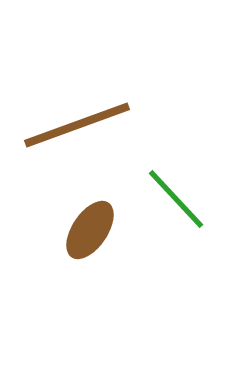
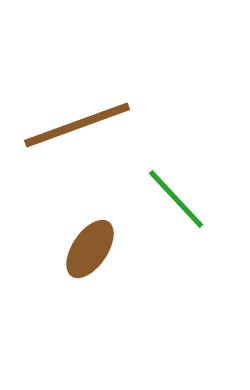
brown ellipse: moved 19 px down
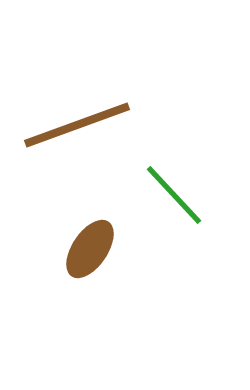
green line: moved 2 px left, 4 px up
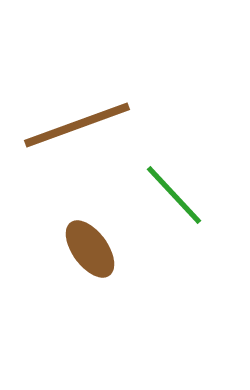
brown ellipse: rotated 70 degrees counterclockwise
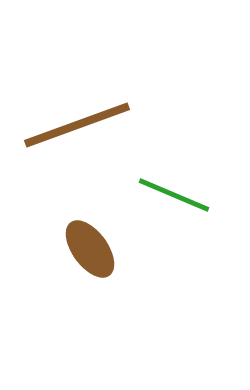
green line: rotated 24 degrees counterclockwise
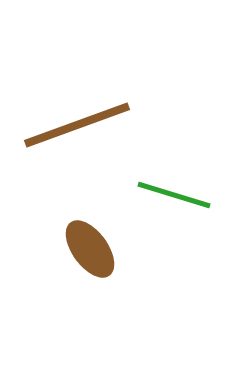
green line: rotated 6 degrees counterclockwise
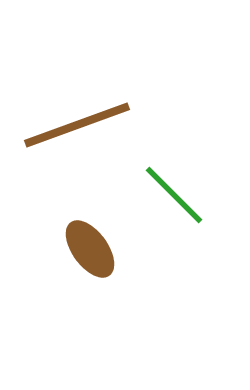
green line: rotated 28 degrees clockwise
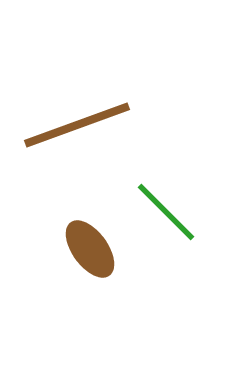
green line: moved 8 px left, 17 px down
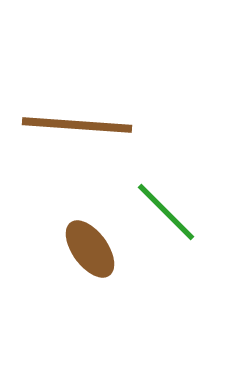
brown line: rotated 24 degrees clockwise
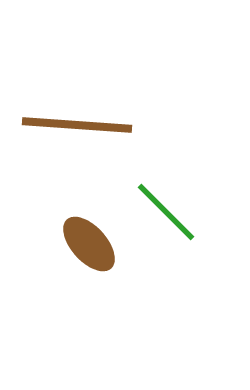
brown ellipse: moved 1 px left, 5 px up; rotated 6 degrees counterclockwise
